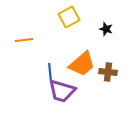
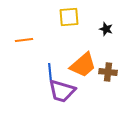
yellow square: rotated 25 degrees clockwise
orange trapezoid: moved 1 px right, 1 px down
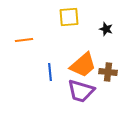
purple trapezoid: moved 19 px right
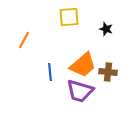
orange line: rotated 54 degrees counterclockwise
purple trapezoid: moved 1 px left
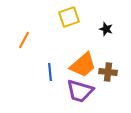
yellow square: rotated 15 degrees counterclockwise
